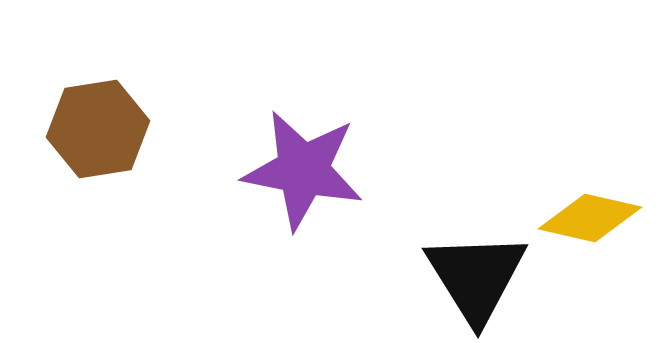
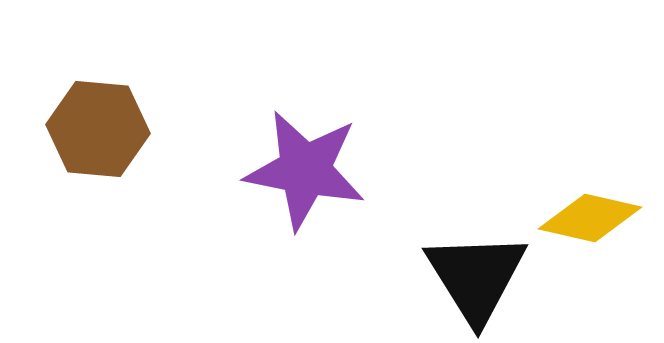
brown hexagon: rotated 14 degrees clockwise
purple star: moved 2 px right
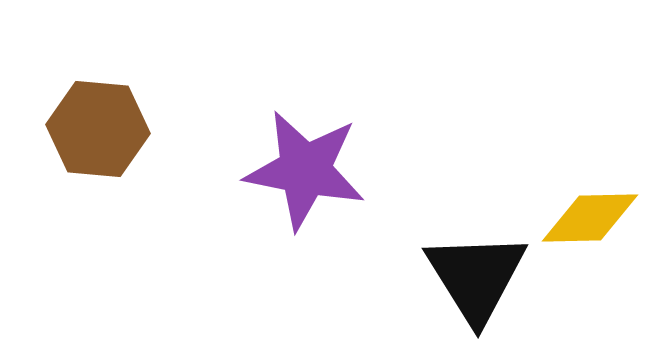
yellow diamond: rotated 14 degrees counterclockwise
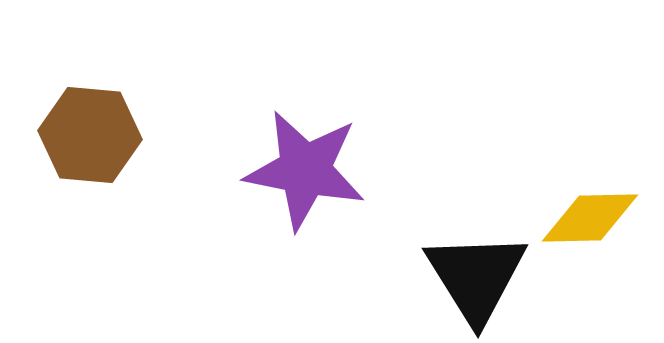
brown hexagon: moved 8 px left, 6 px down
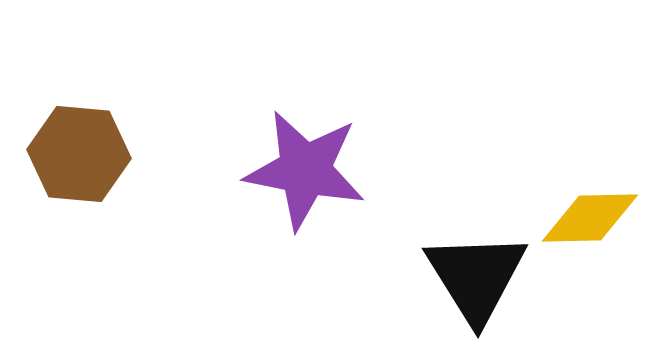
brown hexagon: moved 11 px left, 19 px down
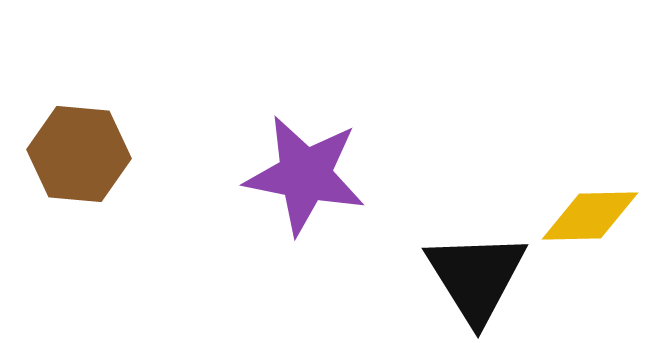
purple star: moved 5 px down
yellow diamond: moved 2 px up
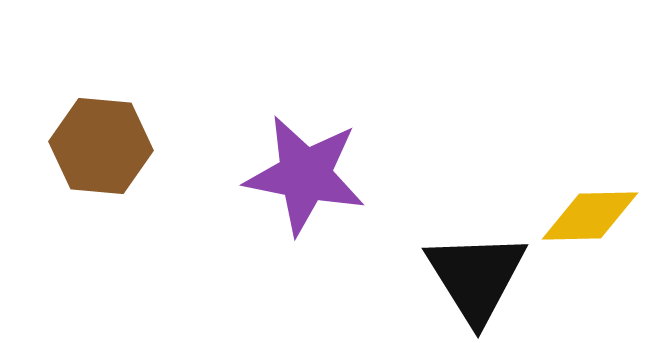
brown hexagon: moved 22 px right, 8 px up
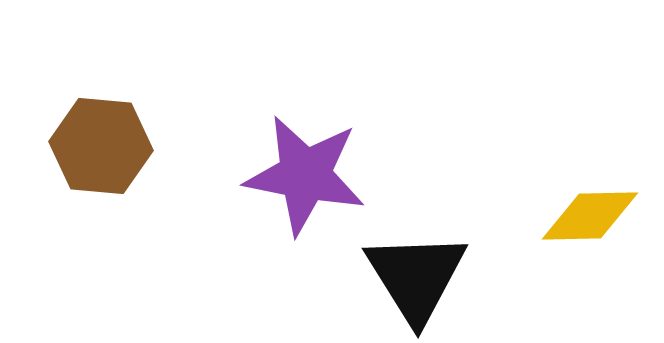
black triangle: moved 60 px left
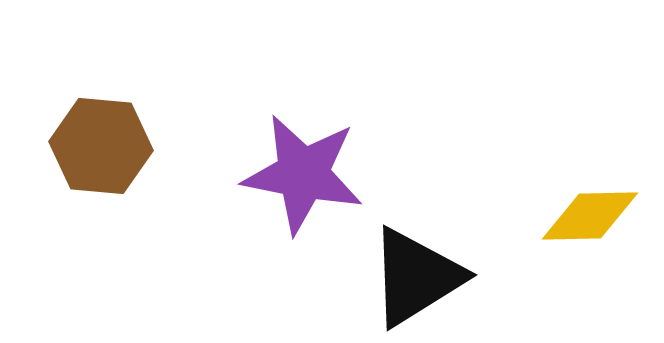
purple star: moved 2 px left, 1 px up
black triangle: rotated 30 degrees clockwise
